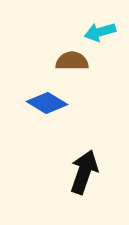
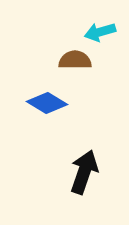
brown semicircle: moved 3 px right, 1 px up
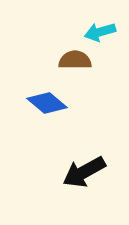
blue diamond: rotated 9 degrees clockwise
black arrow: rotated 138 degrees counterclockwise
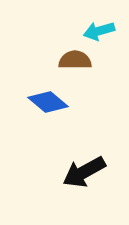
cyan arrow: moved 1 px left, 1 px up
blue diamond: moved 1 px right, 1 px up
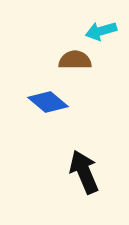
cyan arrow: moved 2 px right
black arrow: rotated 96 degrees clockwise
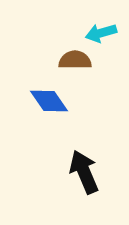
cyan arrow: moved 2 px down
blue diamond: moved 1 px right, 1 px up; rotated 15 degrees clockwise
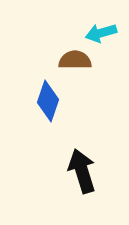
blue diamond: moved 1 px left; rotated 54 degrees clockwise
black arrow: moved 2 px left, 1 px up; rotated 6 degrees clockwise
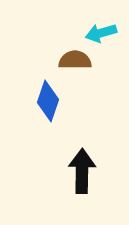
black arrow: rotated 18 degrees clockwise
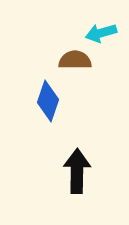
black arrow: moved 5 px left
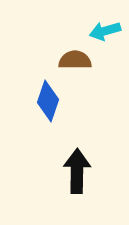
cyan arrow: moved 4 px right, 2 px up
